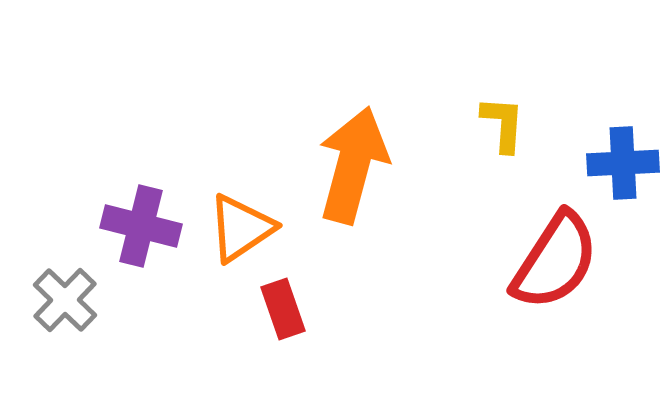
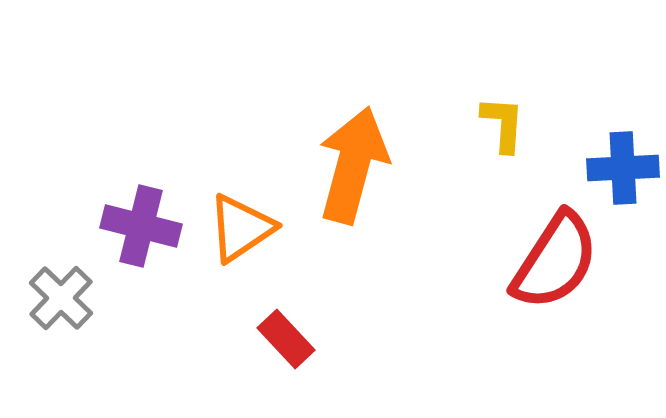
blue cross: moved 5 px down
gray cross: moved 4 px left, 2 px up
red rectangle: moved 3 px right, 30 px down; rotated 24 degrees counterclockwise
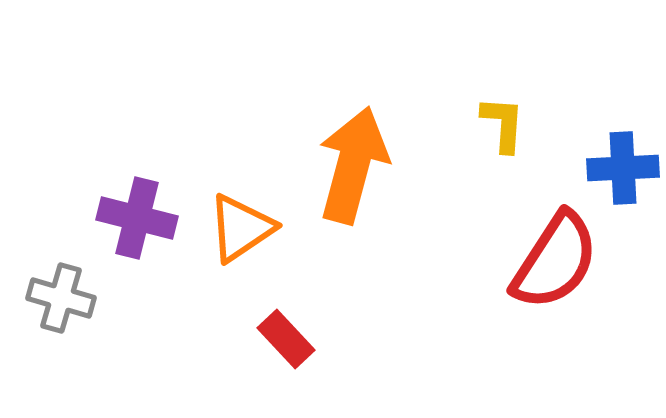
purple cross: moved 4 px left, 8 px up
gray cross: rotated 28 degrees counterclockwise
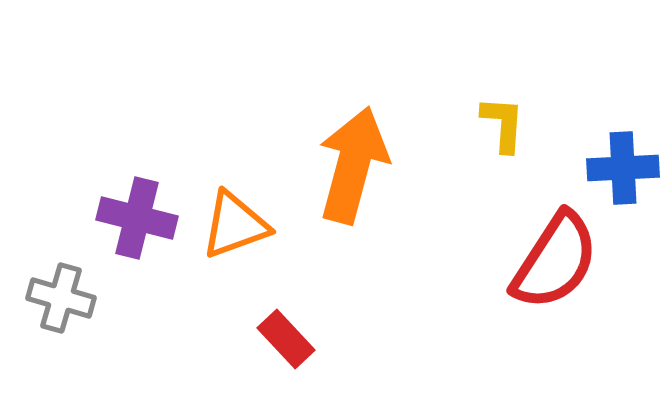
orange triangle: moved 6 px left, 3 px up; rotated 14 degrees clockwise
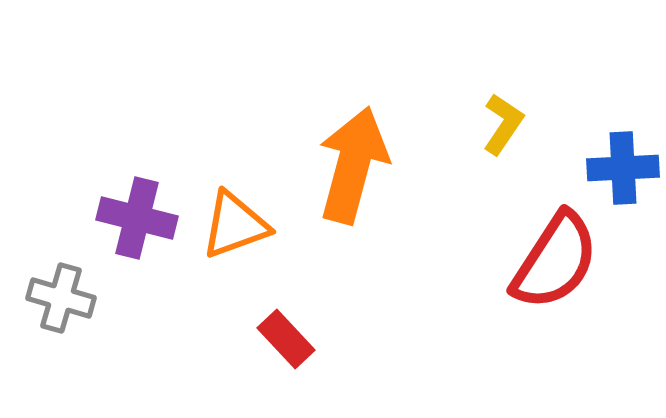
yellow L-shape: rotated 30 degrees clockwise
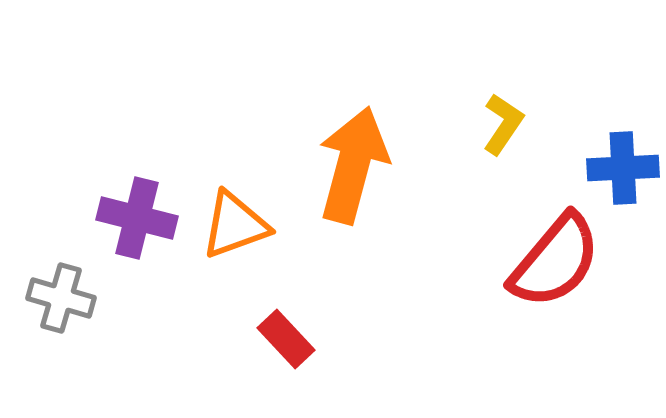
red semicircle: rotated 7 degrees clockwise
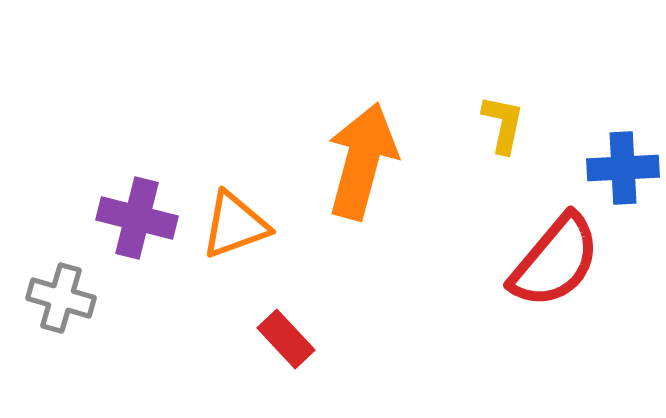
yellow L-shape: rotated 22 degrees counterclockwise
orange arrow: moved 9 px right, 4 px up
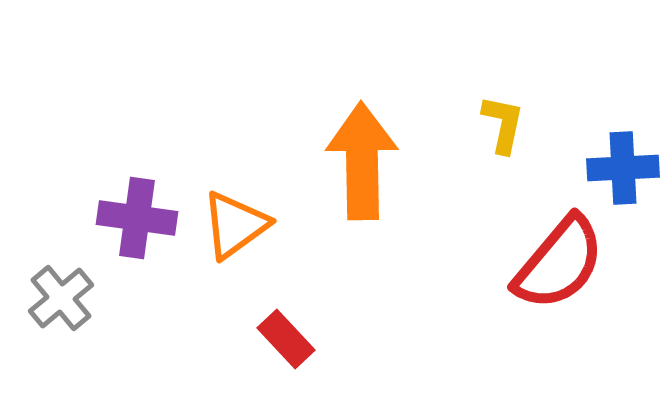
orange arrow: rotated 16 degrees counterclockwise
purple cross: rotated 6 degrees counterclockwise
orange triangle: rotated 16 degrees counterclockwise
red semicircle: moved 4 px right, 2 px down
gray cross: rotated 34 degrees clockwise
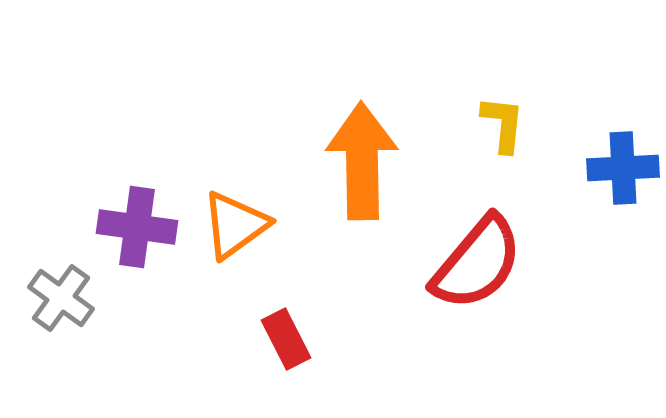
yellow L-shape: rotated 6 degrees counterclockwise
purple cross: moved 9 px down
red semicircle: moved 82 px left
gray cross: rotated 14 degrees counterclockwise
red rectangle: rotated 16 degrees clockwise
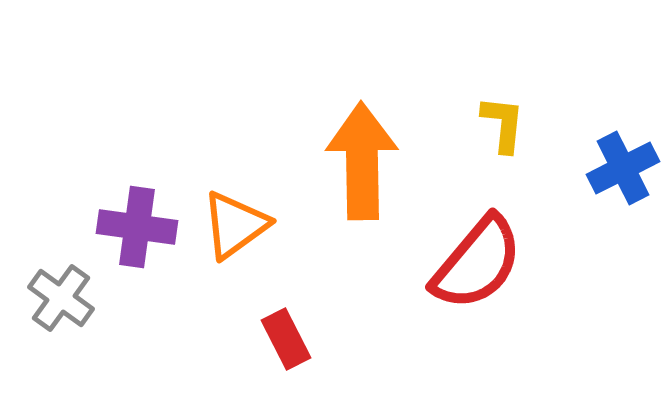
blue cross: rotated 24 degrees counterclockwise
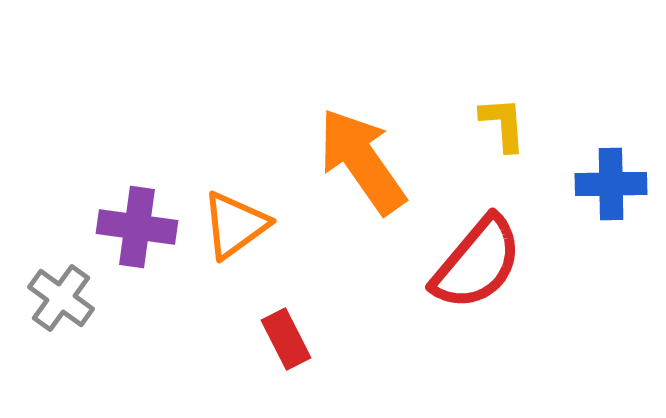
yellow L-shape: rotated 10 degrees counterclockwise
orange arrow: rotated 34 degrees counterclockwise
blue cross: moved 12 px left, 16 px down; rotated 26 degrees clockwise
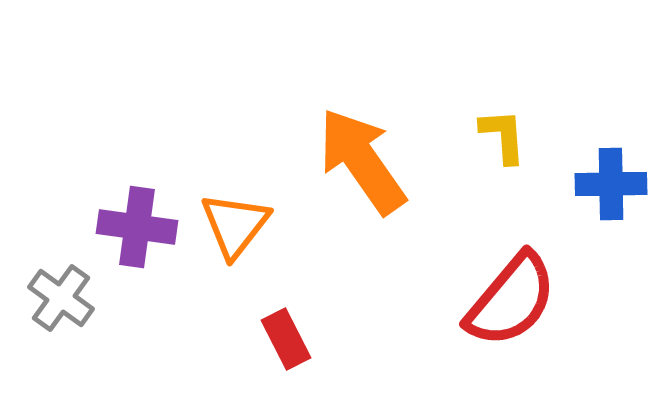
yellow L-shape: moved 12 px down
orange triangle: rotated 16 degrees counterclockwise
red semicircle: moved 34 px right, 37 px down
